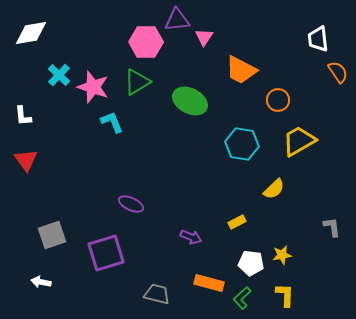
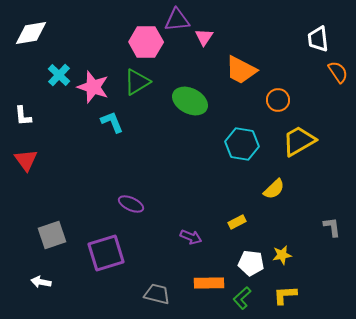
orange rectangle: rotated 16 degrees counterclockwise
yellow L-shape: rotated 95 degrees counterclockwise
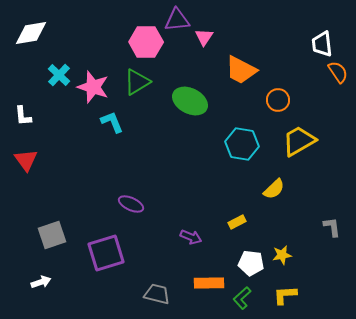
white trapezoid: moved 4 px right, 5 px down
white arrow: rotated 150 degrees clockwise
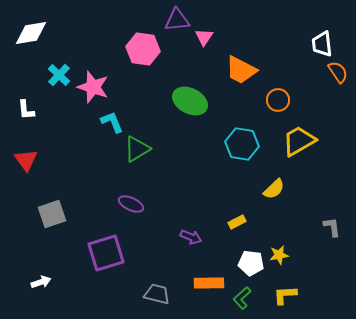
pink hexagon: moved 3 px left, 7 px down; rotated 8 degrees clockwise
green triangle: moved 67 px down
white L-shape: moved 3 px right, 6 px up
gray square: moved 21 px up
yellow star: moved 3 px left
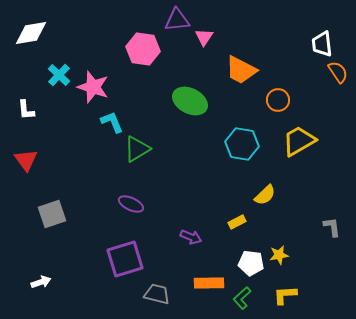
yellow semicircle: moved 9 px left, 6 px down
purple square: moved 19 px right, 6 px down
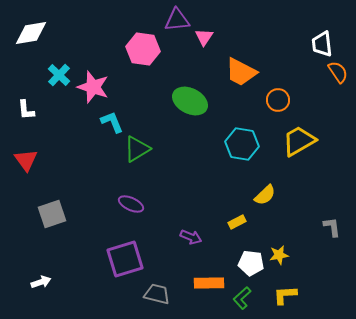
orange trapezoid: moved 2 px down
